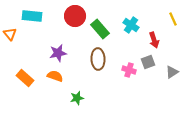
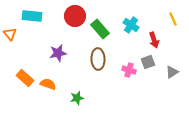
orange semicircle: moved 7 px left, 8 px down
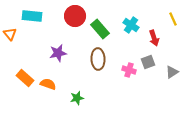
red arrow: moved 2 px up
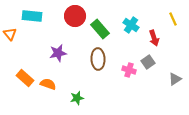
gray square: rotated 16 degrees counterclockwise
gray triangle: moved 3 px right, 7 px down
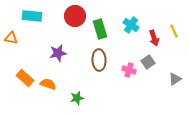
yellow line: moved 1 px right, 12 px down
green rectangle: rotated 24 degrees clockwise
orange triangle: moved 1 px right, 4 px down; rotated 40 degrees counterclockwise
brown ellipse: moved 1 px right, 1 px down
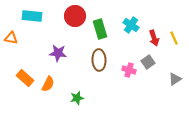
yellow line: moved 7 px down
purple star: rotated 18 degrees clockwise
orange semicircle: rotated 98 degrees clockwise
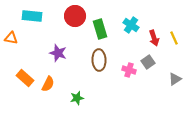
purple star: rotated 12 degrees clockwise
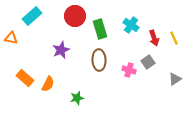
cyan rectangle: rotated 48 degrees counterclockwise
purple star: moved 3 px right, 3 px up; rotated 30 degrees clockwise
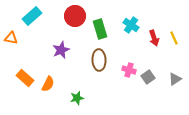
gray square: moved 15 px down
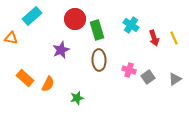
red circle: moved 3 px down
green rectangle: moved 3 px left, 1 px down
